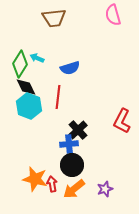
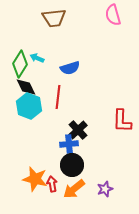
red L-shape: rotated 25 degrees counterclockwise
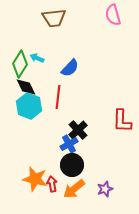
blue semicircle: rotated 30 degrees counterclockwise
blue cross: rotated 24 degrees counterclockwise
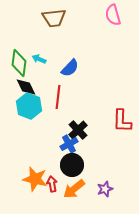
cyan arrow: moved 2 px right, 1 px down
green diamond: moved 1 px left, 1 px up; rotated 24 degrees counterclockwise
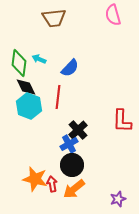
purple star: moved 13 px right, 10 px down
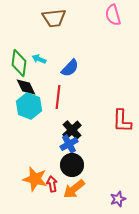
black cross: moved 6 px left
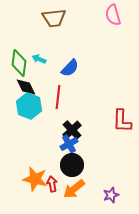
purple star: moved 7 px left, 4 px up
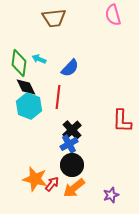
red arrow: rotated 49 degrees clockwise
orange arrow: moved 1 px up
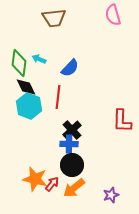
blue cross: rotated 30 degrees clockwise
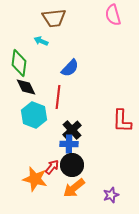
cyan arrow: moved 2 px right, 18 px up
cyan hexagon: moved 5 px right, 9 px down
red arrow: moved 17 px up
